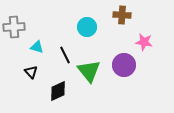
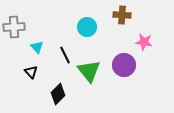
cyan triangle: rotated 32 degrees clockwise
black diamond: moved 3 px down; rotated 20 degrees counterclockwise
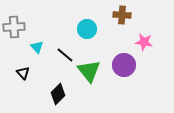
cyan circle: moved 2 px down
black line: rotated 24 degrees counterclockwise
black triangle: moved 8 px left, 1 px down
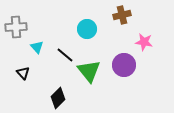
brown cross: rotated 18 degrees counterclockwise
gray cross: moved 2 px right
black diamond: moved 4 px down
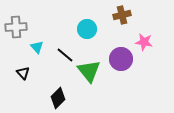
purple circle: moved 3 px left, 6 px up
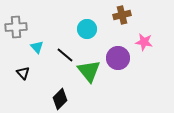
purple circle: moved 3 px left, 1 px up
black diamond: moved 2 px right, 1 px down
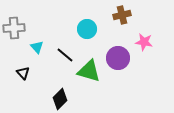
gray cross: moved 2 px left, 1 px down
green triangle: rotated 35 degrees counterclockwise
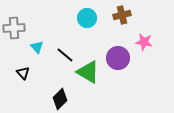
cyan circle: moved 11 px up
green triangle: moved 1 px left, 1 px down; rotated 15 degrees clockwise
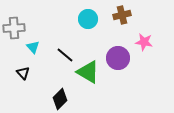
cyan circle: moved 1 px right, 1 px down
cyan triangle: moved 4 px left
